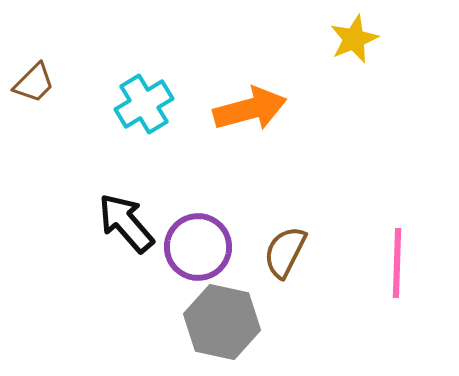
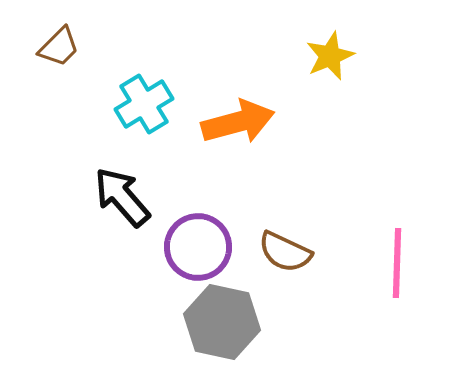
yellow star: moved 24 px left, 17 px down
brown trapezoid: moved 25 px right, 36 px up
orange arrow: moved 12 px left, 13 px down
black arrow: moved 4 px left, 26 px up
brown semicircle: rotated 92 degrees counterclockwise
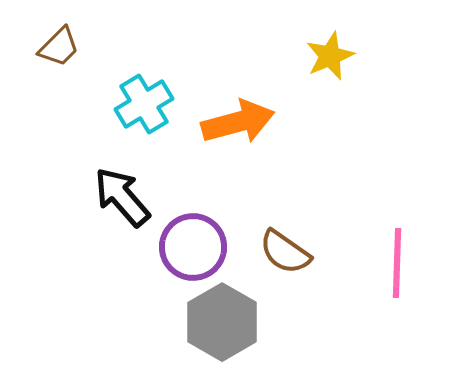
purple circle: moved 5 px left
brown semicircle: rotated 10 degrees clockwise
gray hexagon: rotated 18 degrees clockwise
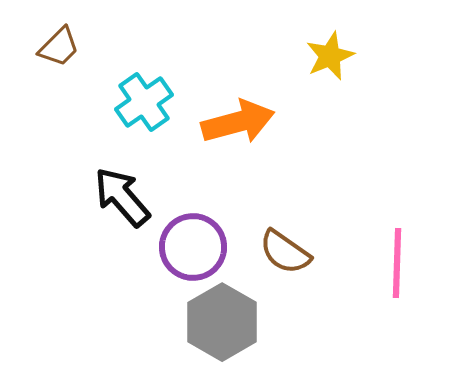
cyan cross: moved 2 px up; rotated 4 degrees counterclockwise
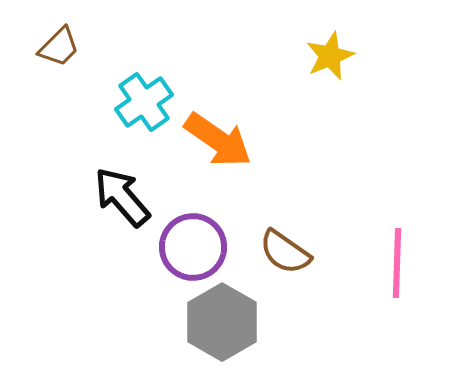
orange arrow: moved 20 px left, 18 px down; rotated 50 degrees clockwise
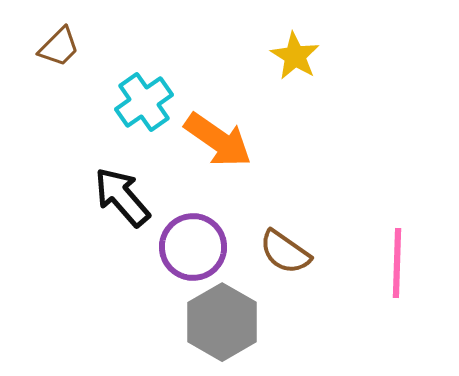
yellow star: moved 35 px left; rotated 18 degrees counterclockwise
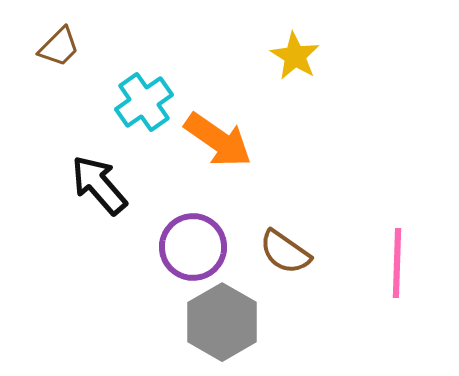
black arrow: moved 23 px left, 12 px up
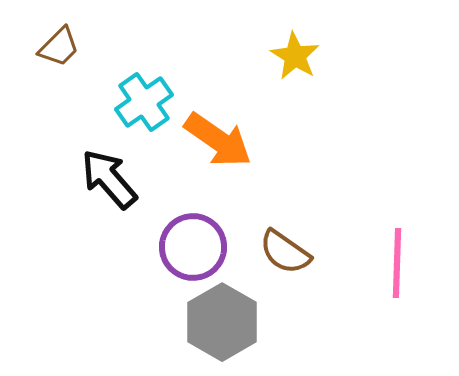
black arrow: moved 10 px right, 6 px up
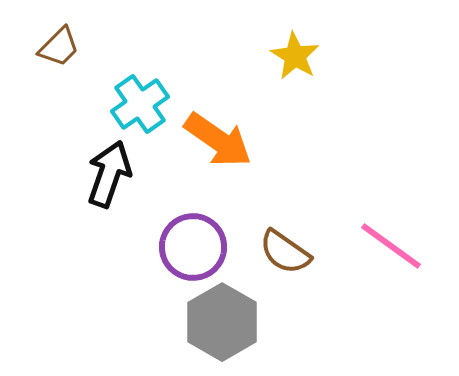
cyan cross: moved 4 px left, 2 px down
black arrow: moved 5 px up; rotated 60 degrees clockwise
pink line: moved 6 px left, 17 px up; rotated 56 degrees counterclockwise
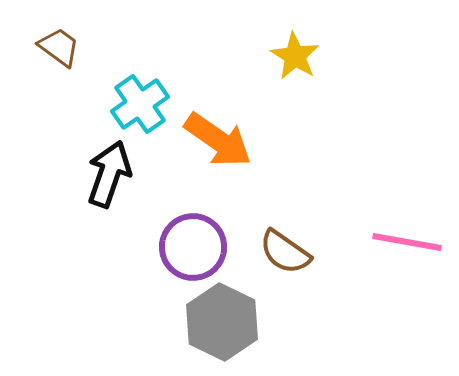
brown trapezoid: rotated 99 degrees counterclockwise
pink line: moved 16 px right, 4 px up; rotated 26 degrees counterclockwise
gray hexagon: rotated 4 degrees counterclockwise
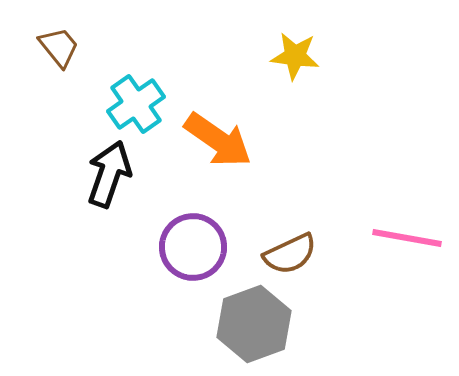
brown trapezoid: rotated 15 degrees clockwise
yellow star: rotated 24 degrees counterclockwise
cyan cross: moved 4 px left
pink line: moved 4 px up
brown semicircle: moved 5 px right, 2 px down; rotated 60 degrees counterclockwise
gray hexagon: moved 32 px right, 2 px down; rotated 14 degrees clockwise
